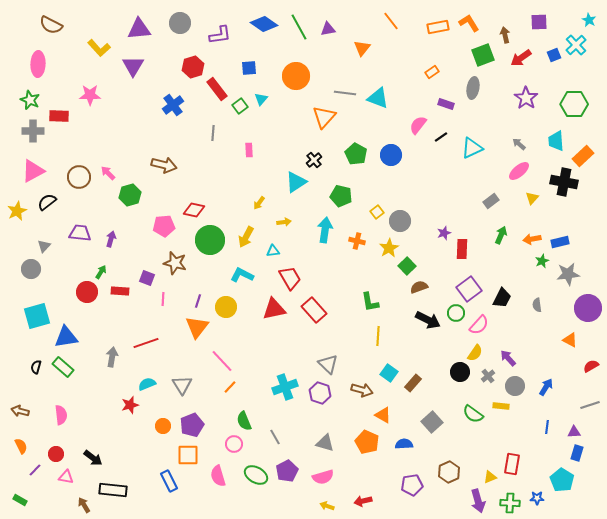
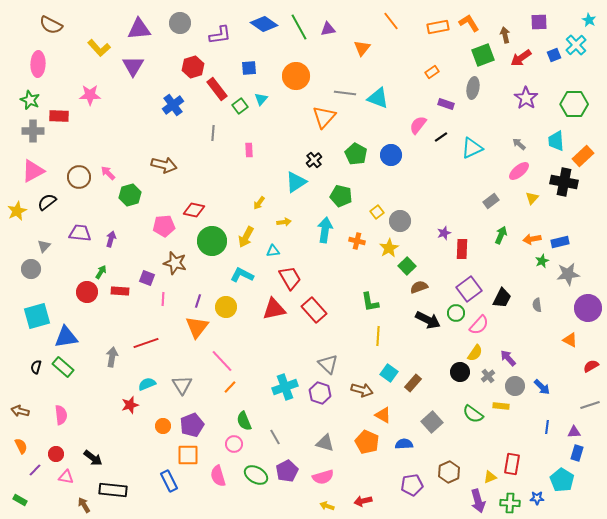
green circle at (210, 240): moved 2 px right, 1 px down
blue arrow at (546, 387): moved 4 px left; rotated 102 degrees clockwise
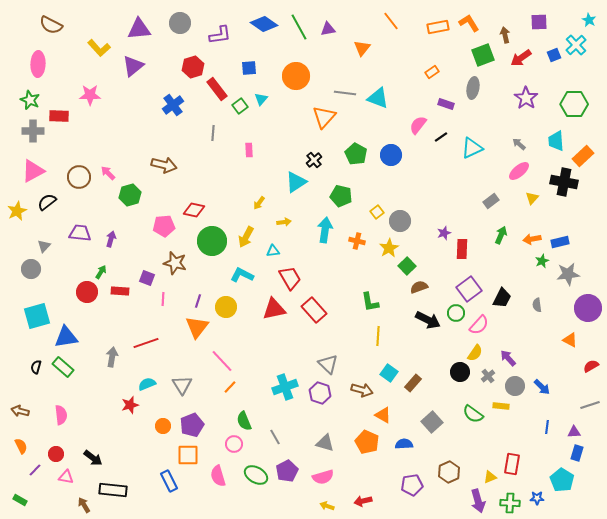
purple triangle at (133, 66): rotated 20 degrees clockwise
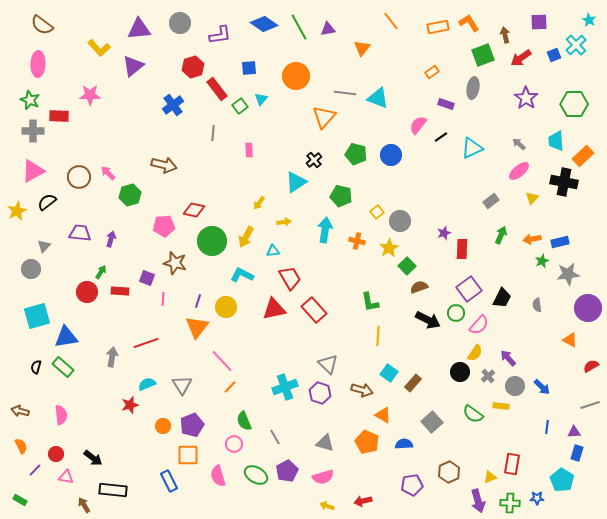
brown semicircle at (51, 25): moved 9 px left; rotated 10 degrees clockwise
green pentagon at (356, 154): rotated 15 degrees counterclockwise
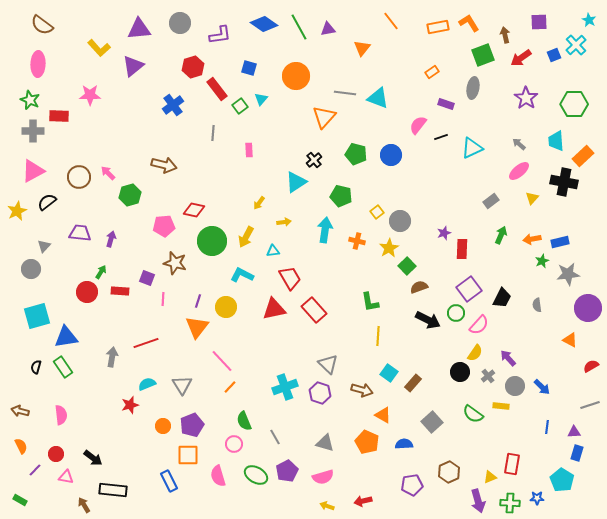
blue square at (249, 68): rotated 21 degrees clockwise
black line at (441, 137): rotated 16 degrees clockwise
green rectangle at (63, 367): rotated 15 degrees clockwise
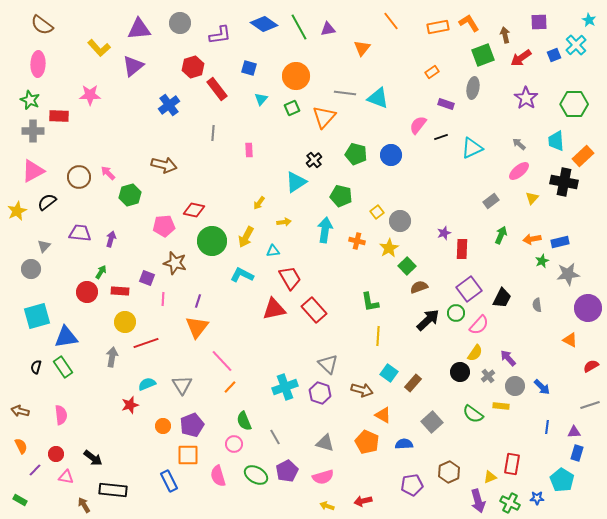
blue cross at (173, 105): moved 4 px left
green square at (240, 106): moved 52 px right, 2 px down; rotated 14 degrees clockwise
yellow circle at (226, 307): moved 101 px left, 15 px down
black arrow at (428, 320): rotated 70 degrees counterclockwise
green cross at (510, 503): rotated 24 degrees clockwise
